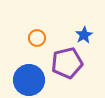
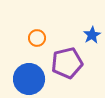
blue star: moved 8 px right
blue circle: moved 1 px up
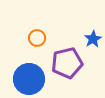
blue star: moved 1 px right, 4 px down
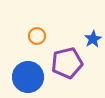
orange circle: moved 2 px up
blue circle: moved 1 px left, 2 px up
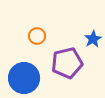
blue circle: moved 4 px left, 1 px down
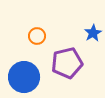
blue star: moved 6 px up
blue circle: moved 1 px up
